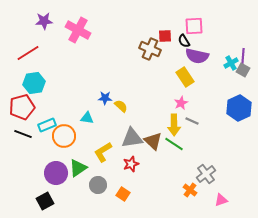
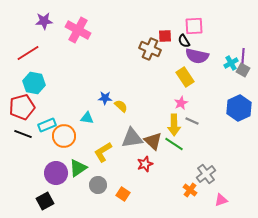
cyan hexagon: rotated 20 degrees clockwise
red star: moved 14 px right
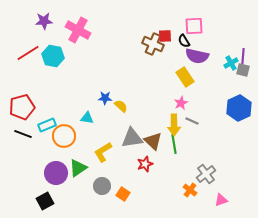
brown cross: moved 3 px right, 5 px up
gray square: rotated 16 degrees counterclockwise
cyan hexagon: moved 19 px right, 27 px up
green line: rotated 48 degrees clockwise
gray circle: moved 4 px right, 1 px down
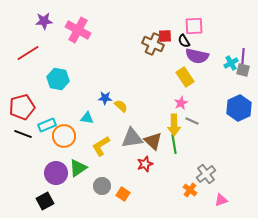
cyan hexagon: moved 5 px right, 23 px down
yellow L-shape: moved 2 px left, 6 px up
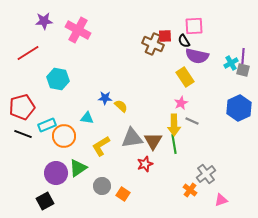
brown triangle: rotated 18 degrees clockwise
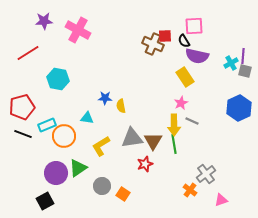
gray square: moved 2 px right, 1 px down
yellow semicircle: rotated 144 degrees counterclockwise
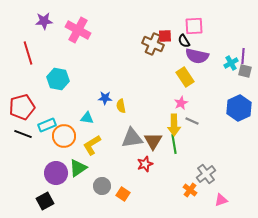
red line: rotated 75 degrees counterclockwise
yellow L-shape: moved 9 px left, 1 px up
